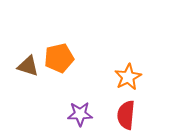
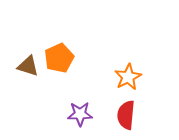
orange pentagon: rotated 12 degrees counterclockwise
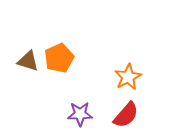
brown triangle: moved 5 px up
red semicircle: rotated 144 degrees counterclockwise
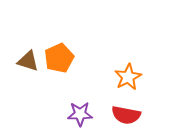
red semicircle: rotated 60 degrees clockwise
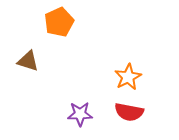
orange pentagon: moved 36 px up
red semicircle: moved 3 px right, 3 px up
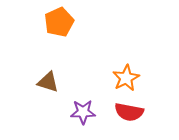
brown triangle: moved 20 px right, 21 px down
orange star: moved 2 px left, 1 px down
purple star: moved 3 px right, 2 px up
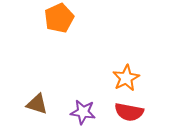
orange pentagon: moved 4 px up
brown triangle: moved 11 px left, 22 px down
purple star: rotated 10 degrees clockwise
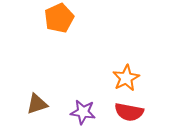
brown triangle: rotated 35 degrees counterclockwise
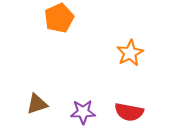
orange star: moved 4 px right, 25 px up
purple star: rotated 10 degrees counterclockwise
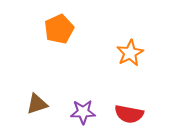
orange pentagon: moved 11 px down
red semicircle: moved 2 px down
